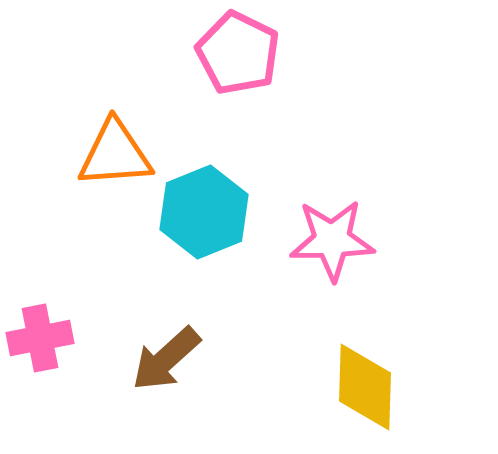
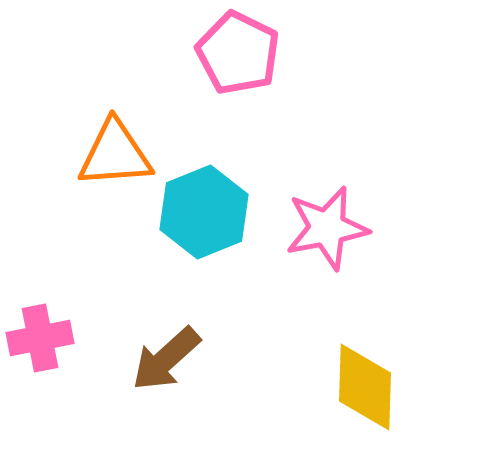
pink star: moved 5 px left, 12 px up; rotated 10 degrees counterclockwise
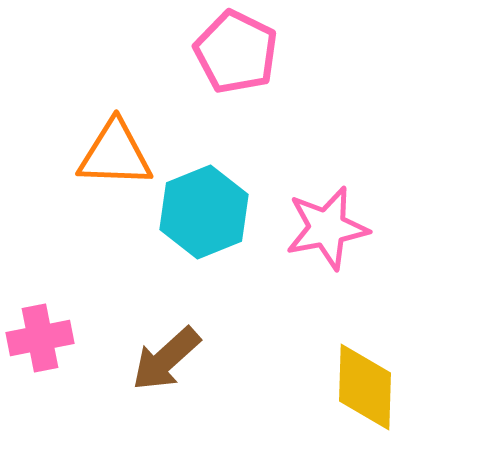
pink pentagon: moved 2 px left, 1 px up
orange triangle: rotated 6 degrees clockwise
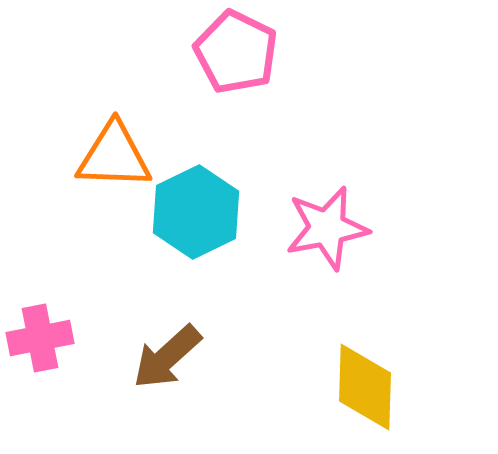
orange triangle: moved 1 px left, 2 px down
cyan hexagon: moved 8 px left; rotated 4 degrees counterclockwise
brown arrow: moved 1 px right, 2 px up
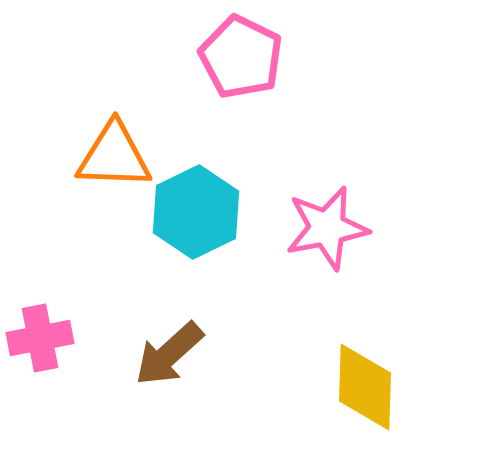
pink pentagon: moved 5 px right, 5 px down
brown arrow: moved 2 px right, 3 px up
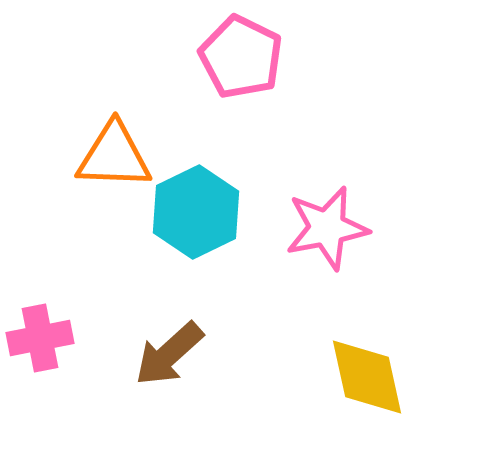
yellow diamond: moved 2 px right, 10 px up; rotated 14 degrees counterclockwise
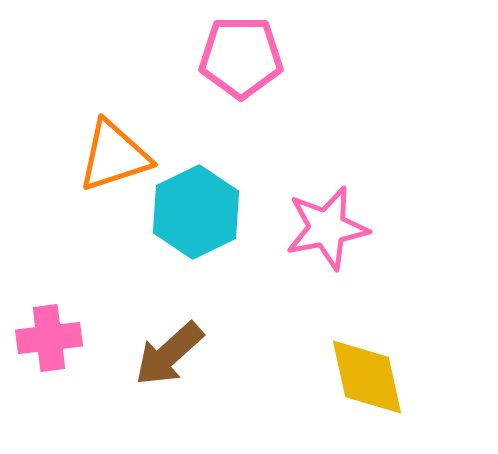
pink pentagon: rotated 26 degrees counterclockwise
orange triangle: rotated 20 degrees counterclockwise
pink cross: moved 9 px right; rotated 4 degrees clockwise
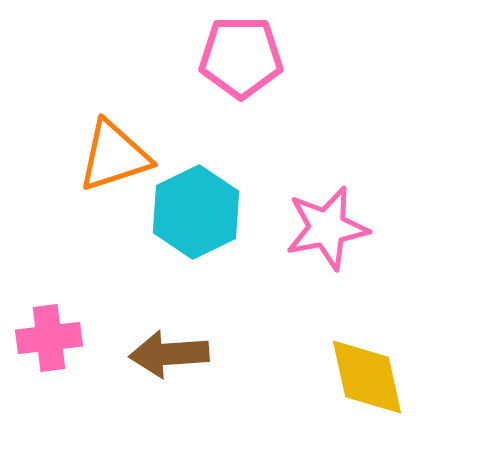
brown arrow: rotated 38 degrees clockwise
